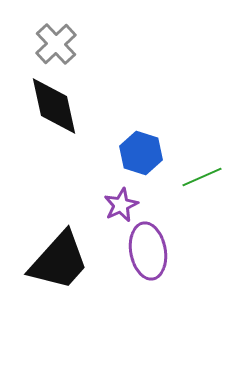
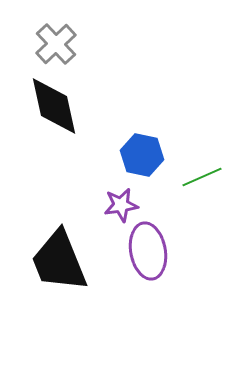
blue hexagon: moved 1 px right, 2 px down; rotated 6 degrees counterclockwise
purple star: rotated 16 degrees clockwise
black trapezoid: rotated 116 degrees clockwise
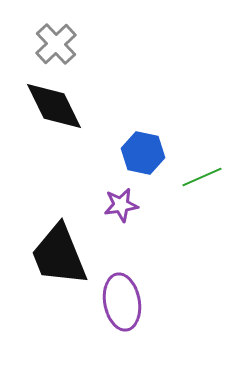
black diamond: rotated 14 degrees counterclockwise
blue hexagon: moved 1 px right, 2 px up
purple ellipse: moved 26 px left, 51 px down
black trapezoid: moved 6 px up
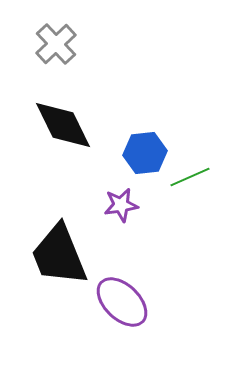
black diamond: moved 9 px right, 19 px down
blue hexagon: moved 2 px right; rotated 18 degrees counterclockwise
green line: moved 12 px left
purple ellipse: rotated 36 degrees counterclockwise
